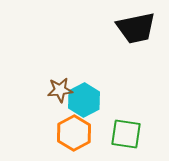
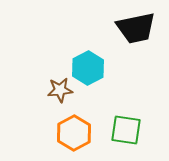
cyan hexagon: moved 4 px right, 32 px up
green square: moved 4 px up
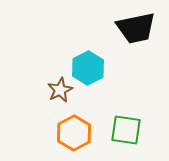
brown star: rotated 20 degrees counterclockwise
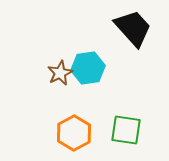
black trapezoid: moved 3 px left; rotated 120 degrees counterclockwise
cyan hexagon: rotated 20 degrees clockwise
brown star: moved 17 px up
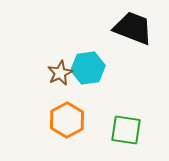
black trapezoid: rotated 27 degrees counterclockwise
orange hexagon: moved 7 px left, 13 px up
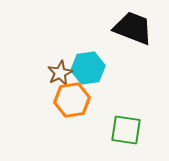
orange hexagon: moved 5 px right, 20 px up; rotated 20 degrees clockwise
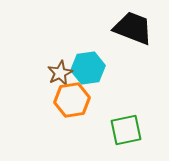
green square: rotated 20 degrees counterclockwise
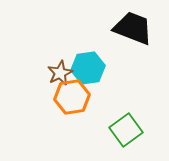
orange hexagon: moved 3 px up
green square: rotated 24 degrees counterclockwise
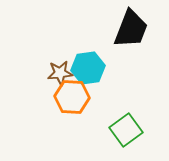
black trapezoid: moved 2 px left, 1 px down; rotated 90 degrees clockwise
brown star: rotated 20 degrees clockwise
orange hexagon: rotated 12 degrees clockwise
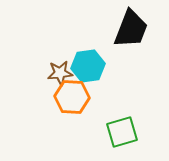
cyan hexagon: moved 2 px up
green square: moved 4 px left, 2 px down; rotated 20 degrees clockwise
